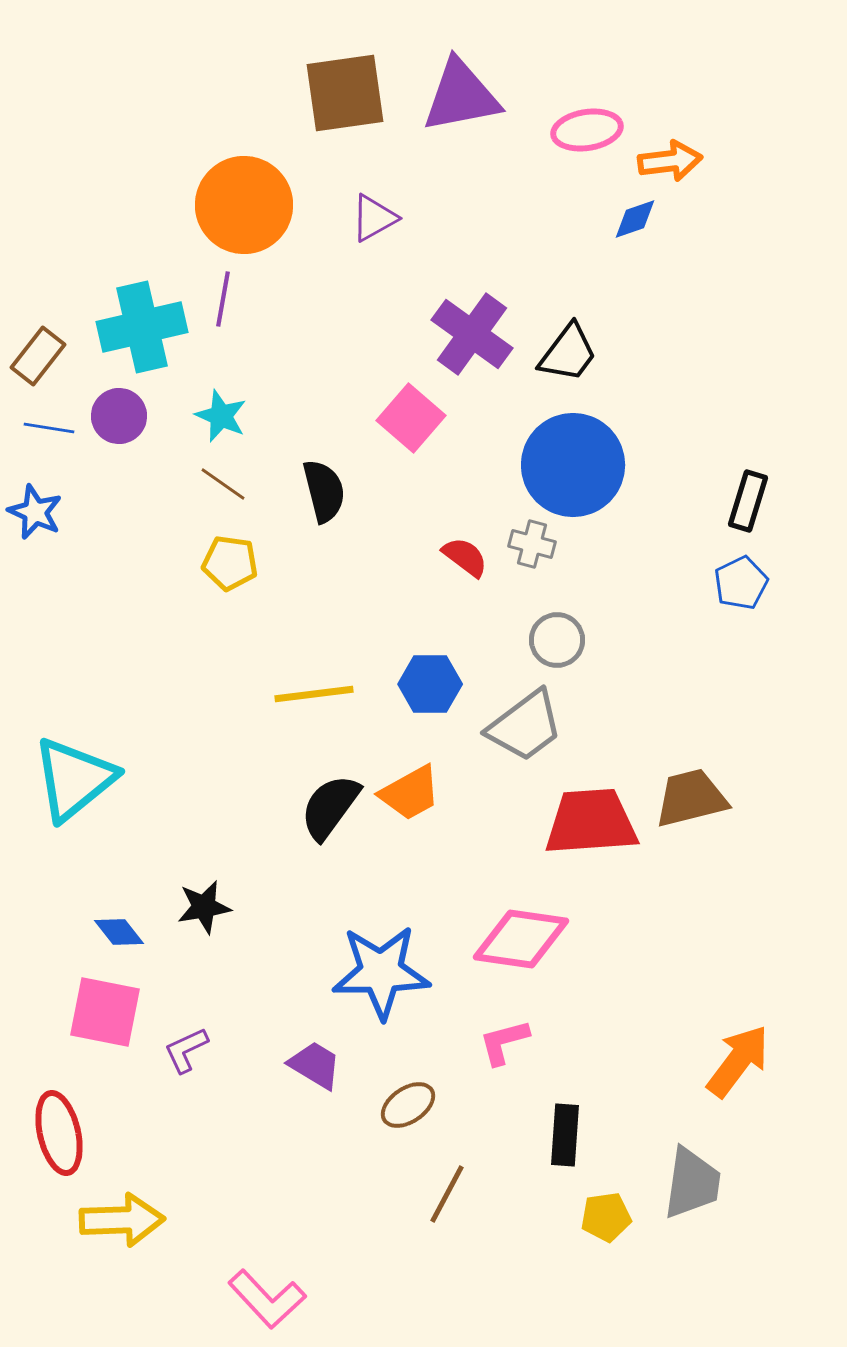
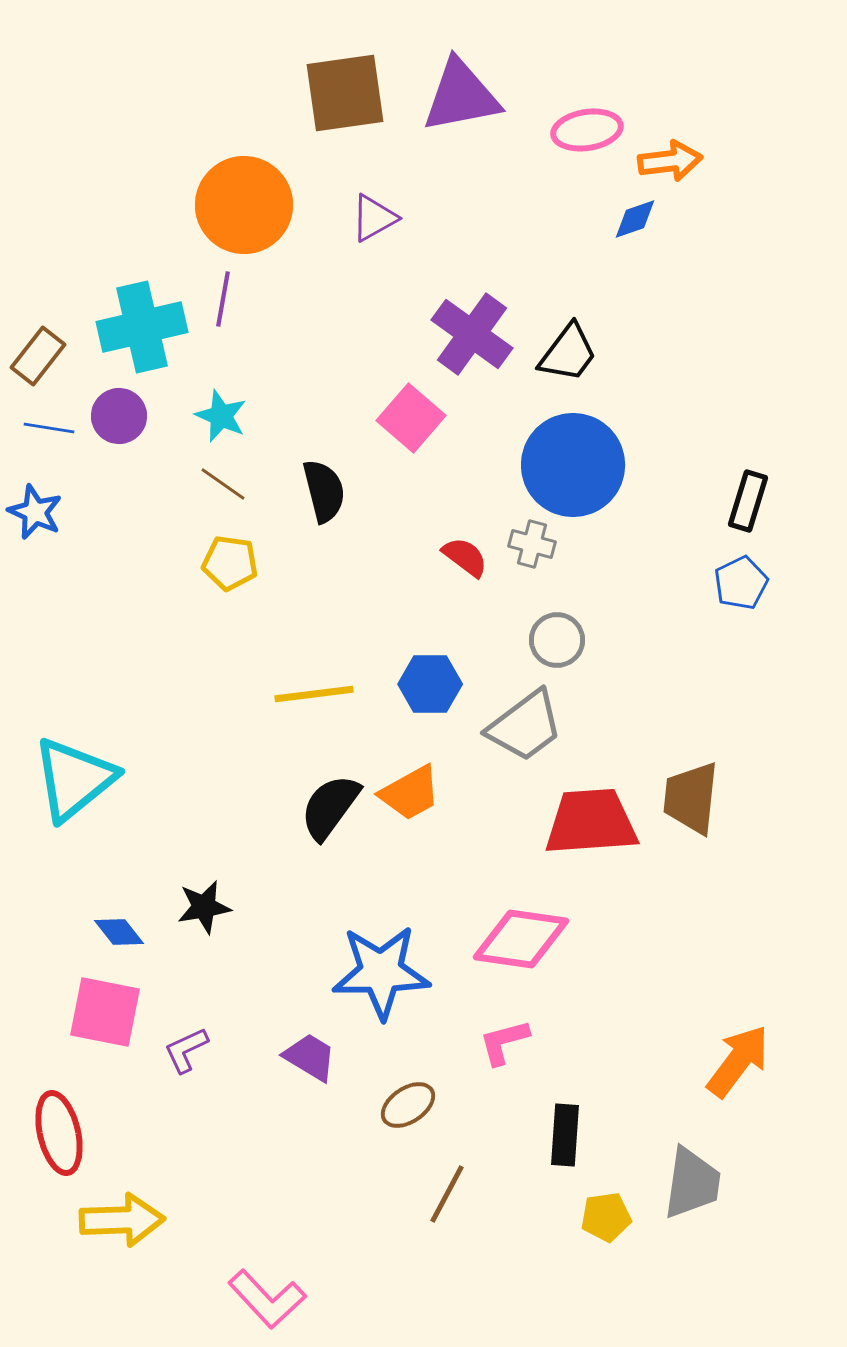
brown trapezoid at (691, 798): rotated 70 degrees counterclockwise
purple trapezoid at (315, 1065): moved 5 px left, 8 px up
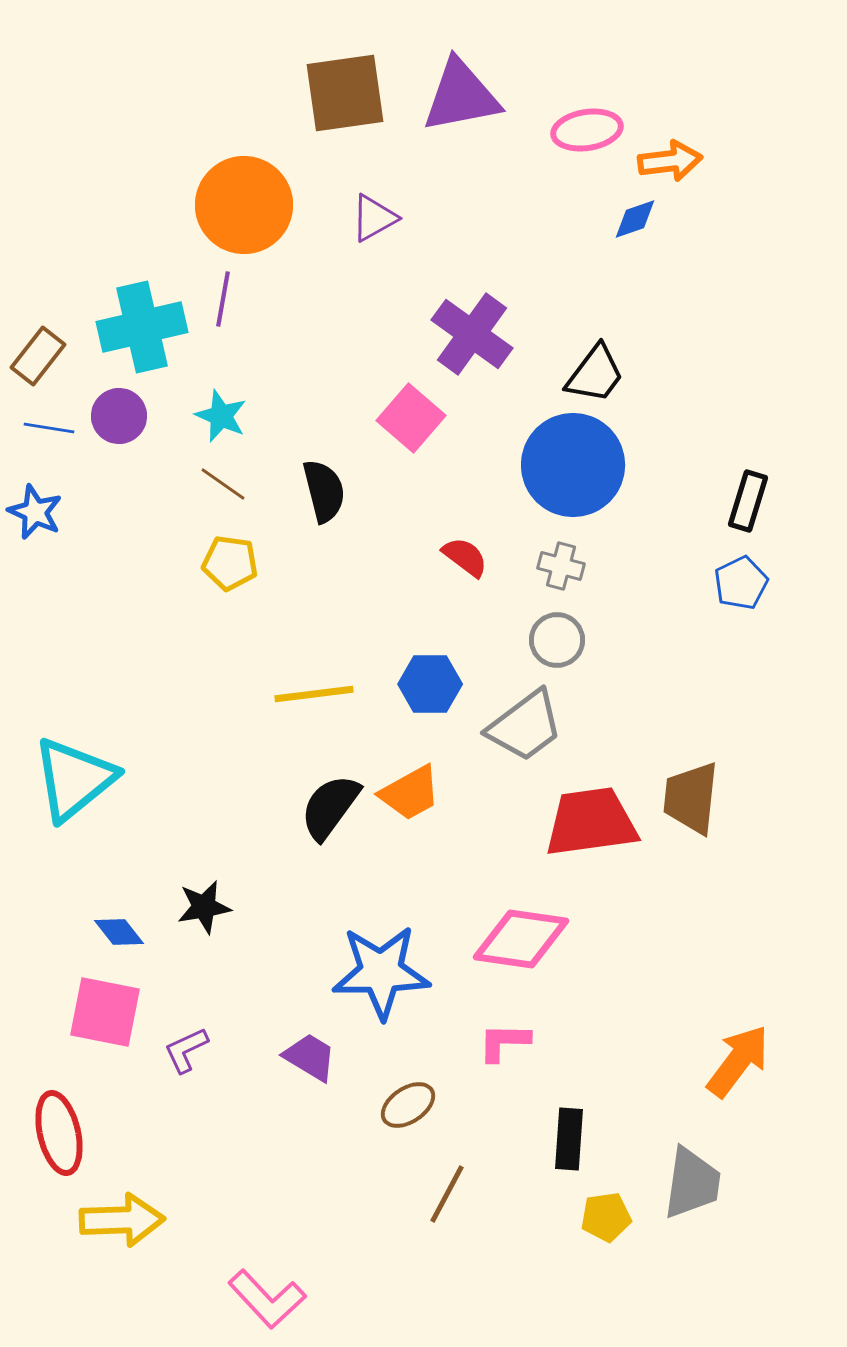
black trapezoid at (568, 353): moved 27 px right, 21 px down
gray cross at (532, 544): moved 29 px right, 22 px down
red trapezoid at (591, 822): rotated 4 degrees counterclockwise
pink L-shape at (504, 1042): rotated 16 degrees clockwise
black rectangle at (565, 1135): moved 4 px right, 4 px down
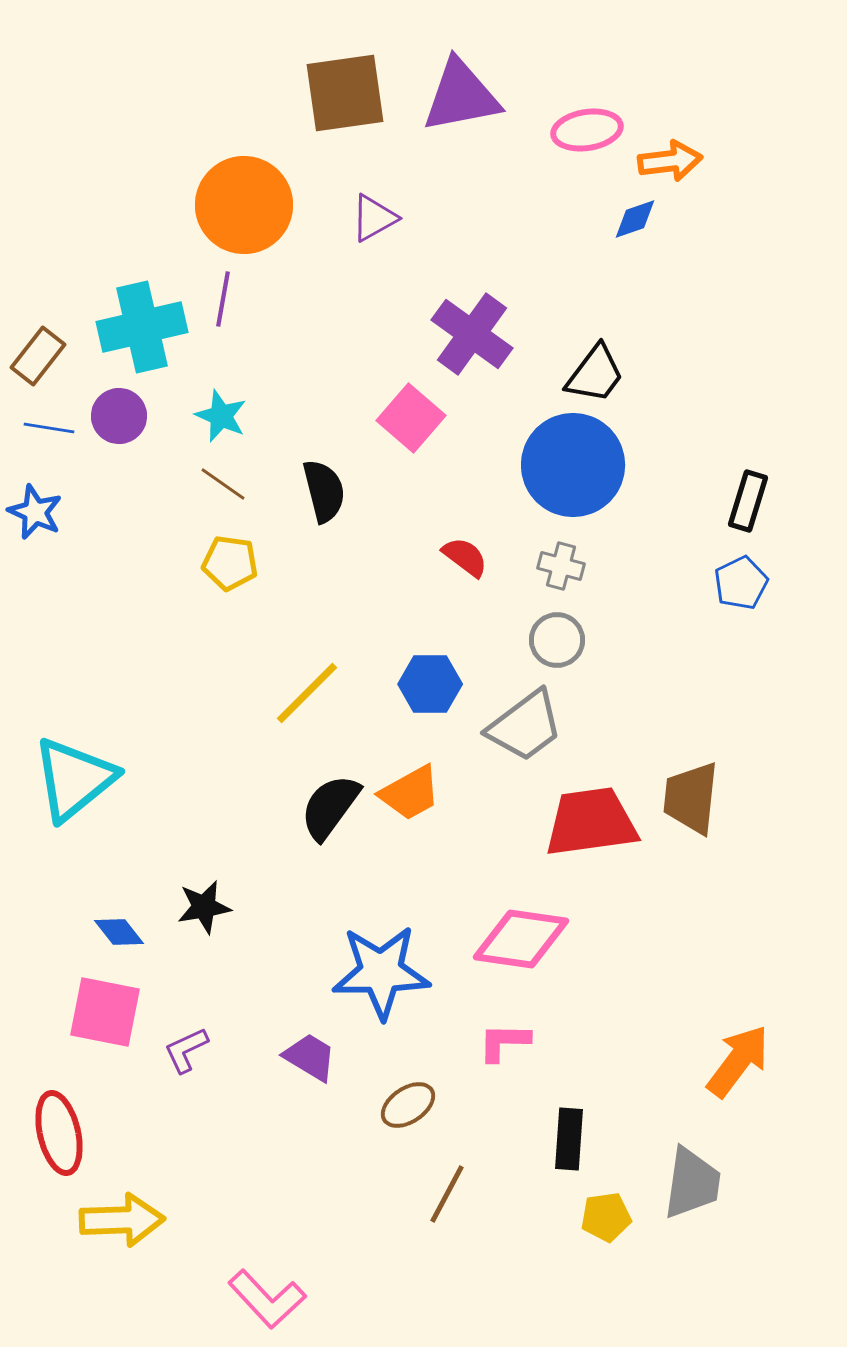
yellow line at (314, 694): moved 7 px left, 1 px up; rotated 38 degrees counterclockwise
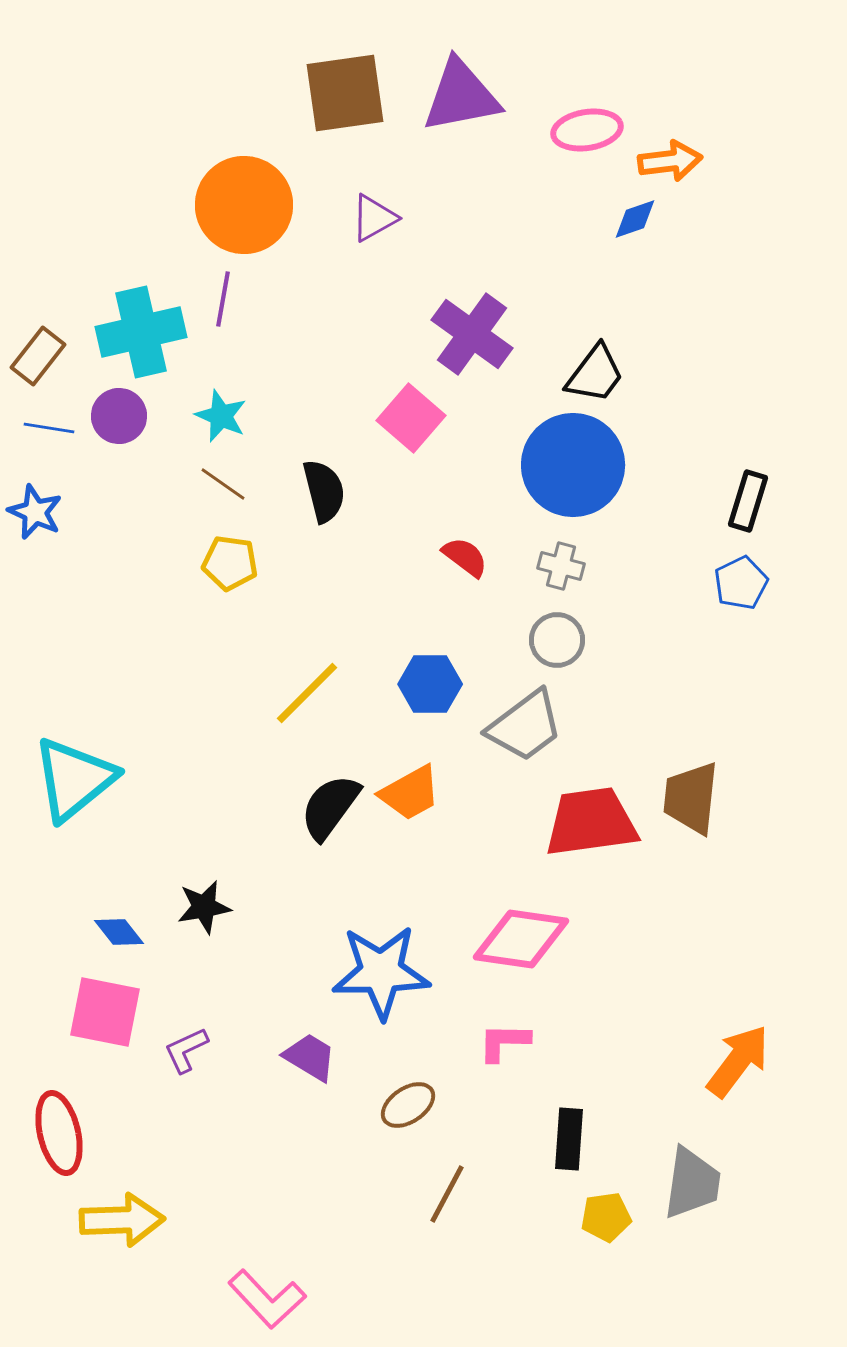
cyan cross at (142, 327): moved 1 px left, 5 px down
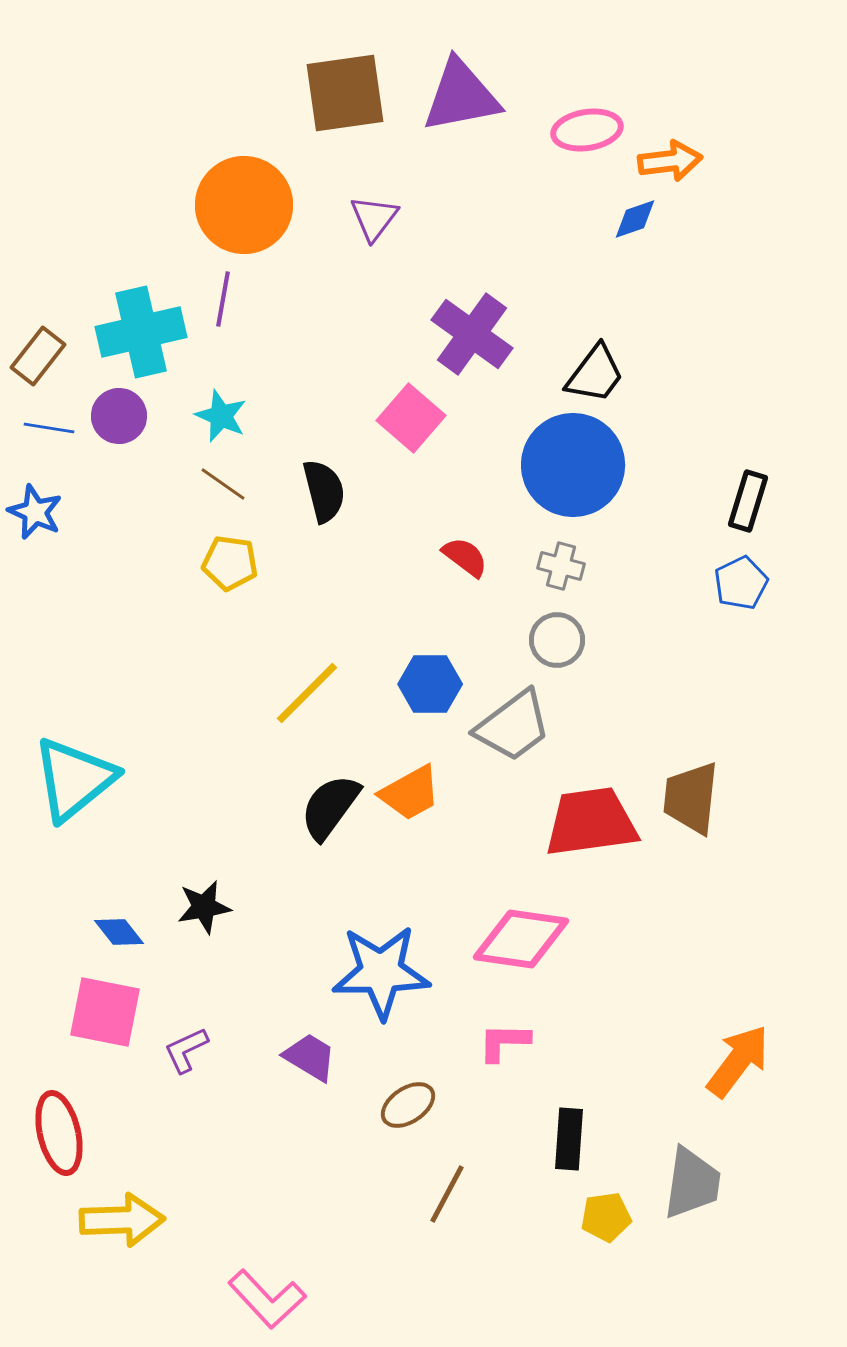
purple triangle at (374, 218): rotated 24 degrees counterclockwise
gray trapezoid at (525, 726): moved 12 px left
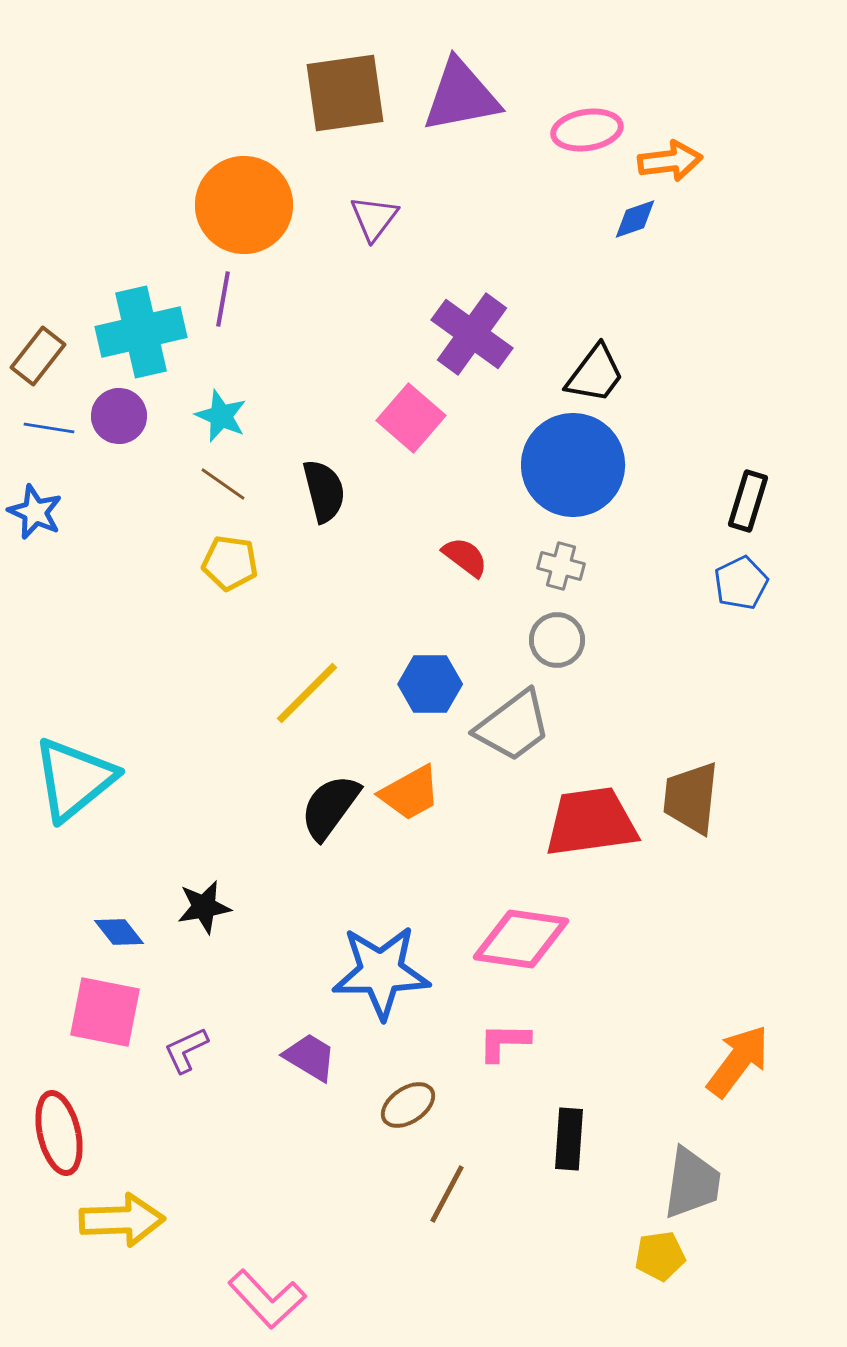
yellow pentagon at (606, 1217): moved 54 px right, 39 px down
